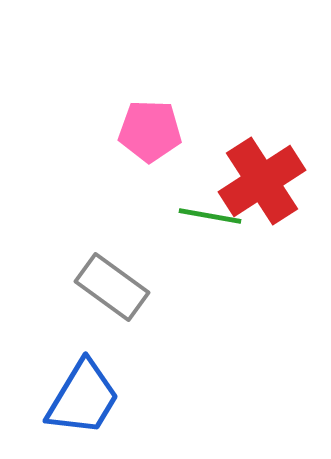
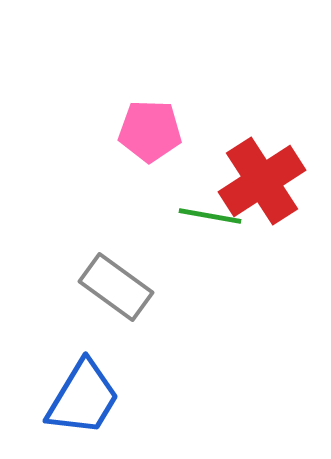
gray rectangle: moved 4 px right
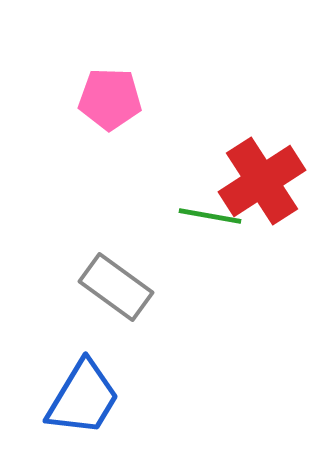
pink pentagon: moved 40 px left, 32 px up
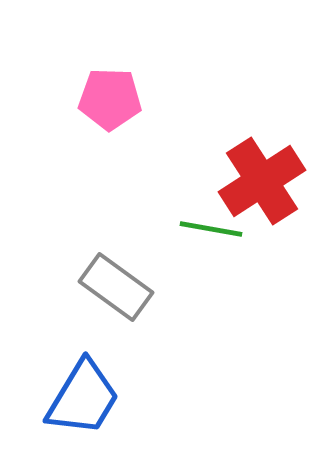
green line: moved 1 px right, 13 px down
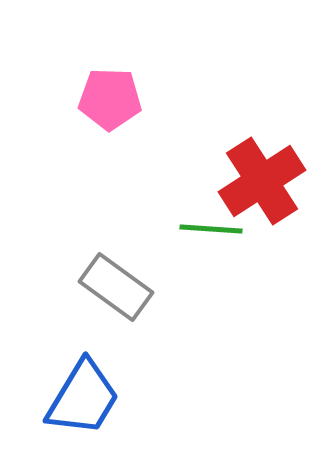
green line: rotated 6 degrees counterclockwise
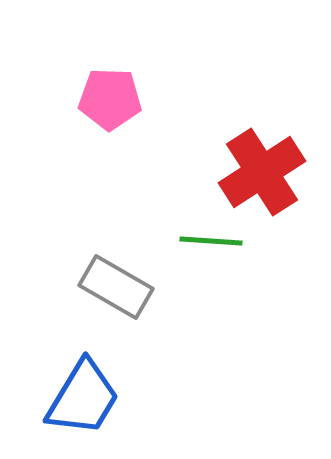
red cross: moved 9 px up
green line: moved 12 px down
gray rectangle: rotated 6 degrees counterclockwise
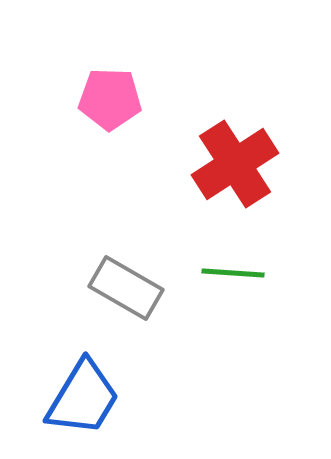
red cross: moved 27 px left, 8 px up
green line: moved 22 px right, 32 px down
gray rectangle: moved 10 px right, 1 px down
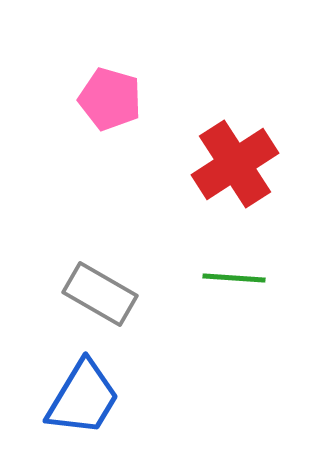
pink pentagon: rotated 14 degrees clockwise
green line: moved 1 px right, 5 px down
gray rectangle: moved 26 px left, 6 px down
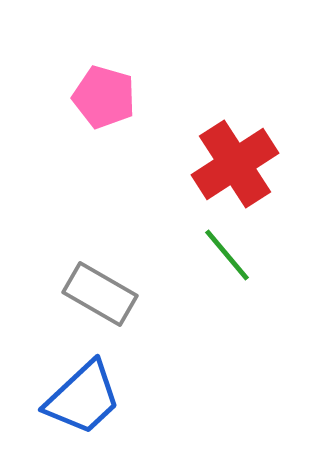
pink pentagon: moved 6 px left, 2 px up
green line: moved 7 px left, 23 px up; rotated 46 degrees clockwise
blue trapezoid: rotated 16 degrees clockwise
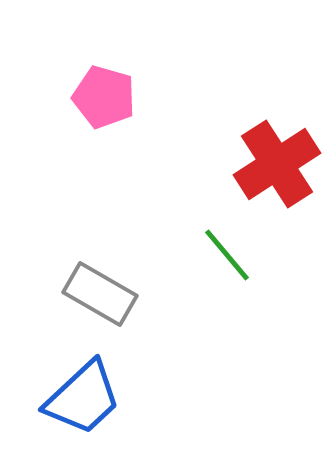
red cross: moved 42 px right
